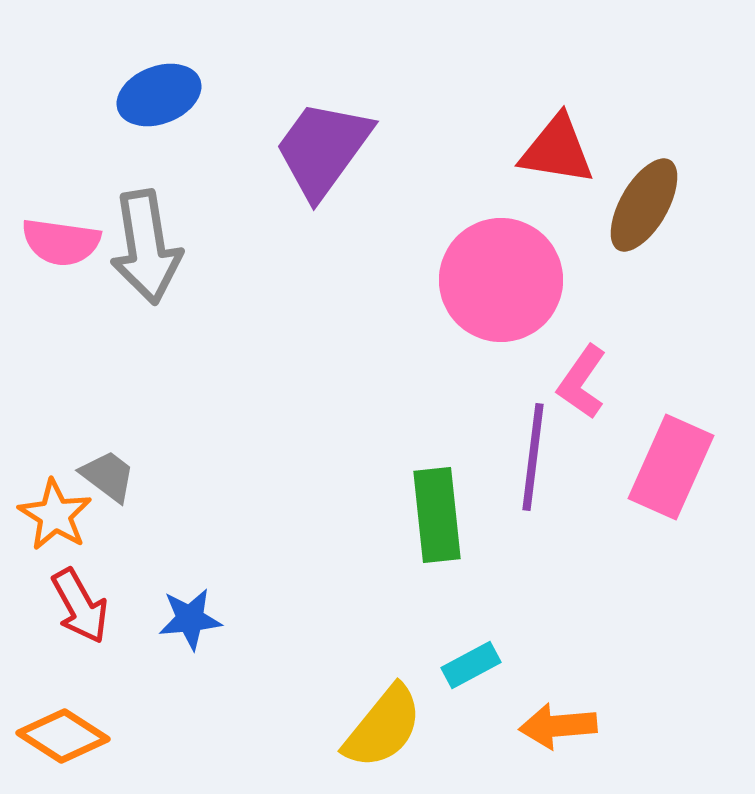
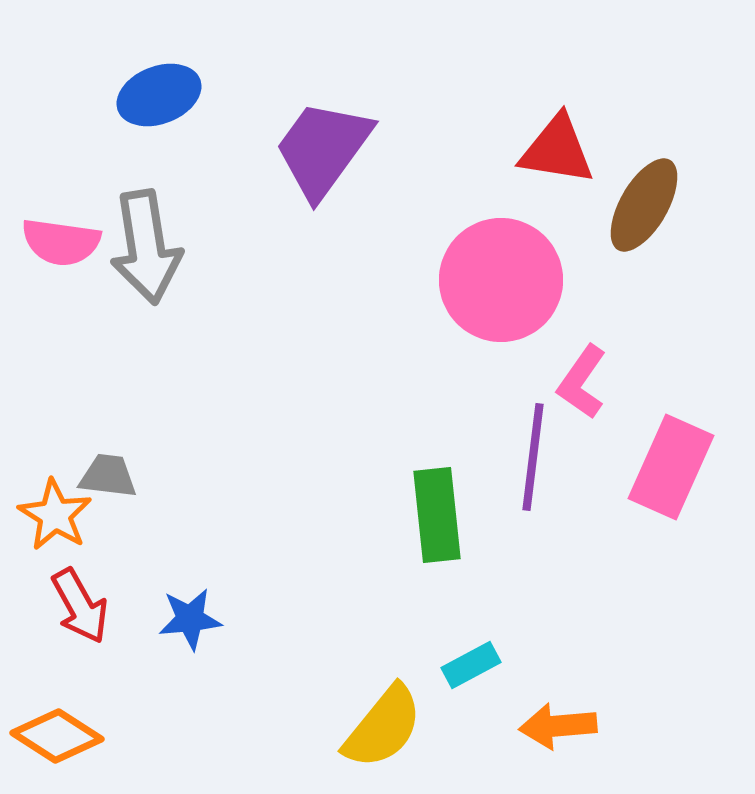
gray trapezoid: rotated 30 degrees counterclockwise
orange diamond: moved 6 px left
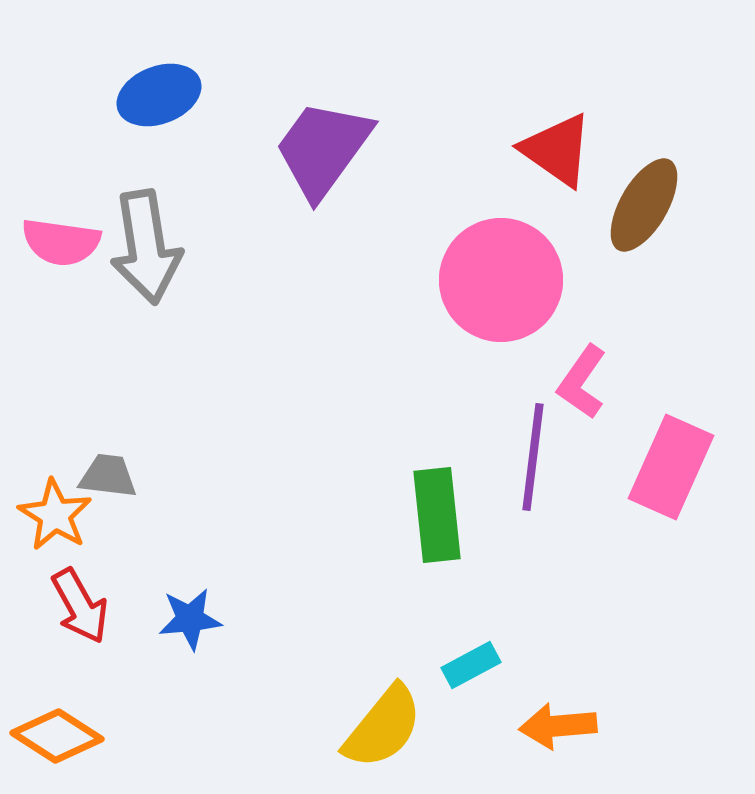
red triangle: rotated 26 degrees clockwise
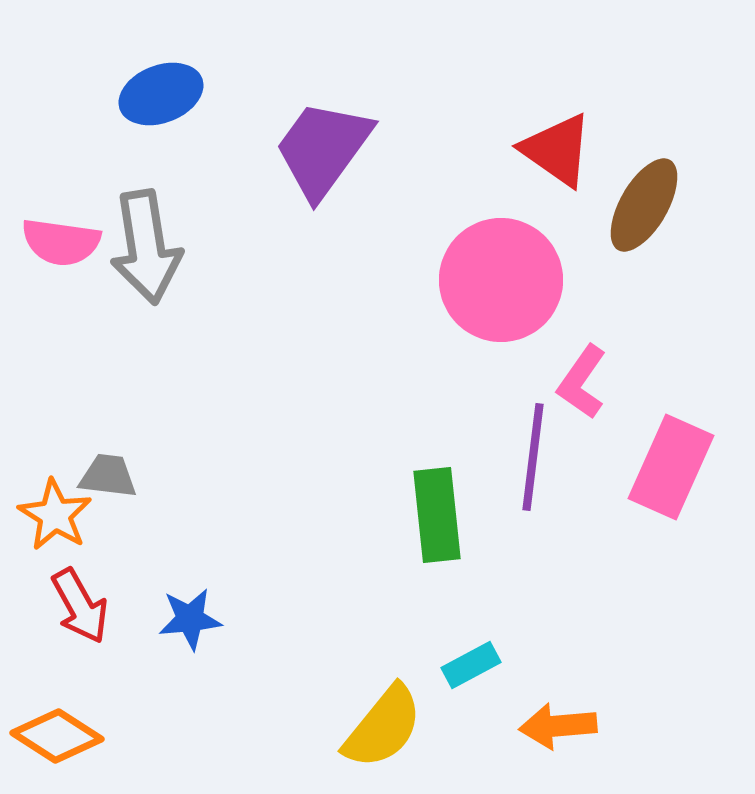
blue ellipse: moved 2 px right, 1 px up
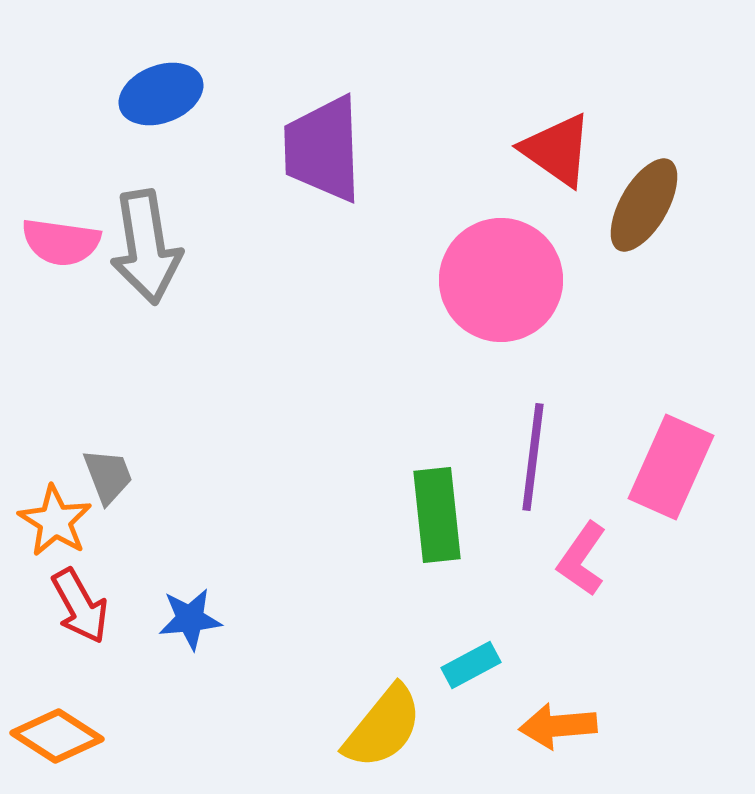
purple trapezoid: rotated 38 degrees counterclockwise
pink L-shape: moved 177 px down
gray trapezoid: rotated 62 degrees clockwise
orange star: moved 6 px down
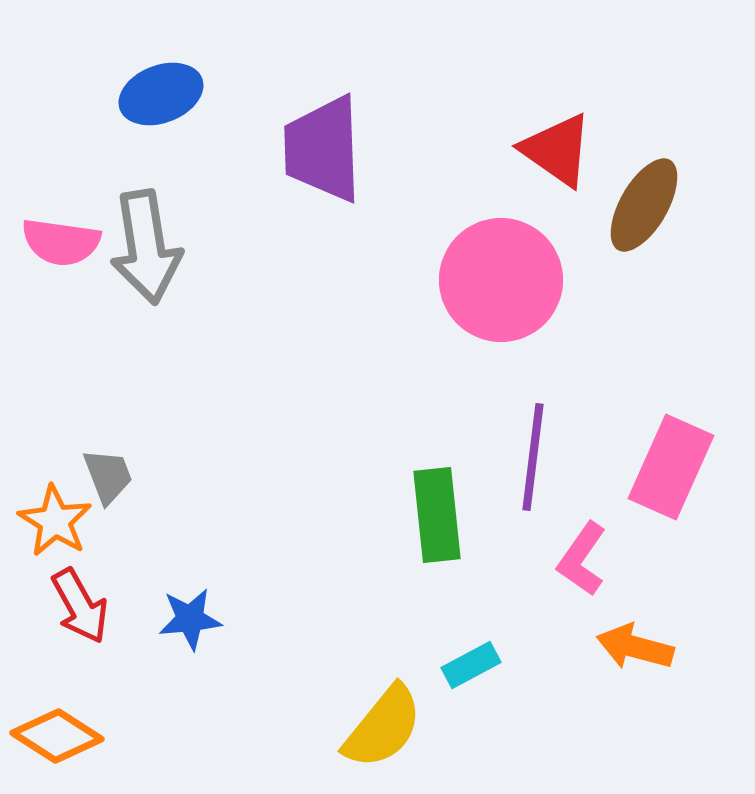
orange arrow: moved 77 px right, 79 px up; rotated 20 degrees clockwise
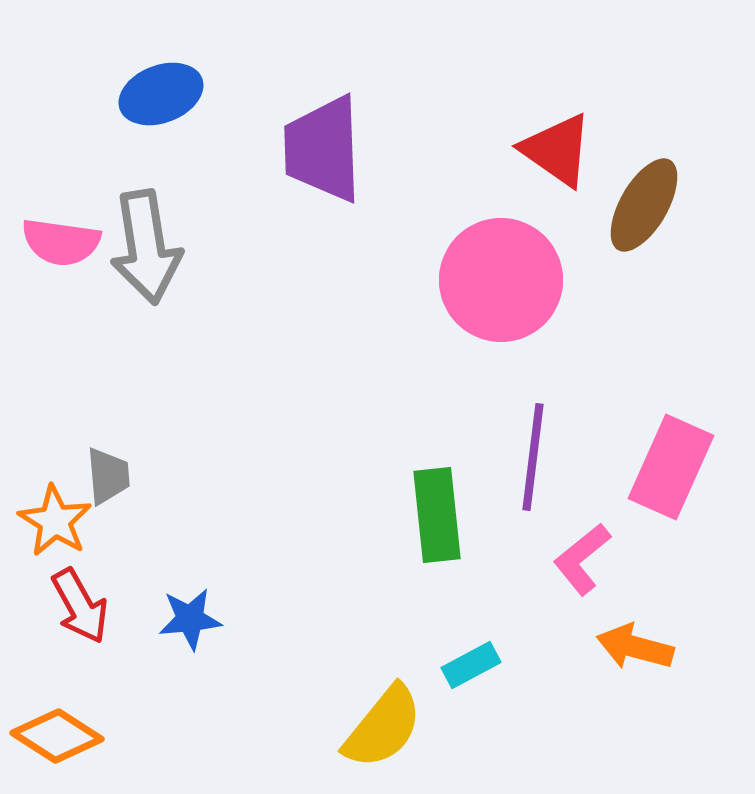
gray trapezoid: rotated 16 degrees clockwise
pink L-shape: rotated 16 degrees clockwise
